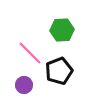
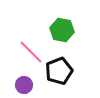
green hexagon: rotated 15 degrees clockwise
pink line: moved 1 px right, 1 px up
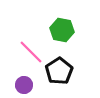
black pentagon: rotated 12 degrees counterclockwise
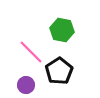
purple circle: moved 2 px right
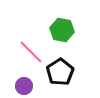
black pentagon: moved 1 px right, 1 px down
purple circle: moved 2 px left, 1 px down
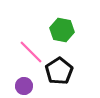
black pentagon: moved 1 px left, 1 px up
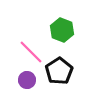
green hexagon: rotated 10 degrees clockwise
purple circle: moved 3 px right, 6 px up
